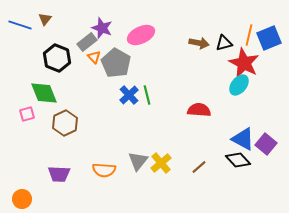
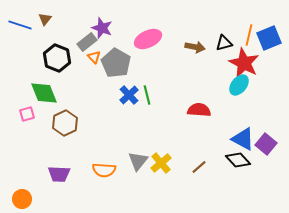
pink ellipse: moved 7 px right, 4 px down
brown arrow: moved 4 px left, 4 px down
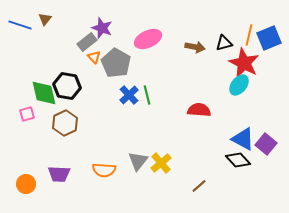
black hexagon: moved 10 px right, 28 px down; rotated 12 degrees counterclockwise
green diamond: rotated 8 degrees clockwise
brown line: moved 19 px down
orange circle: moved 4 px right, 15 px up
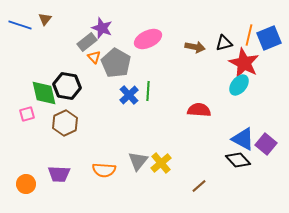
green line: moved 1 px right, 4 px up; rotated 18 degrees clockwise
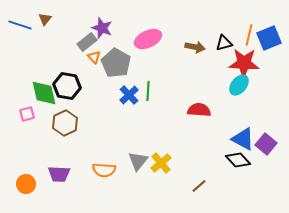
red star: rotated 24 degrees counterclockwise
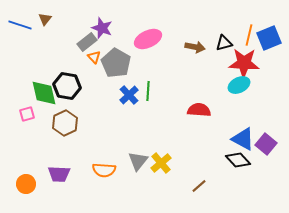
cyan ellipse: rotated 25 degrees clockwise
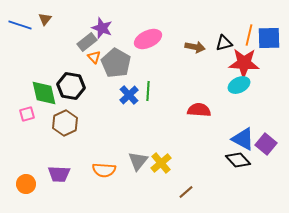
blue square: rotated 20 degrees clockwise
black hexagon: moved 4 px right
brown line: moved 13 px left, 6 px down
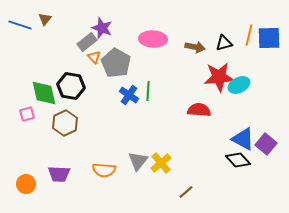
pink ellipse: moved 5 px right; rotated 28 degrees clockwise
red star: moved 25 px left, 14 px down; rotated 8 degrees counterclockwise
blue cross: rotated 12 degrees counterclockwise
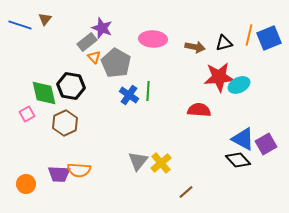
blue square: rotated 20 degrees counterclockwise
pink square: rotated 14 degrees counterclockwise
purple square: rotated 20 degrees clockwise
orange semicircle: moved 25 px left
